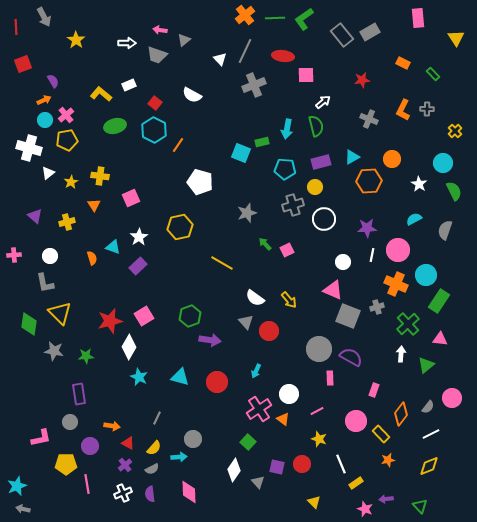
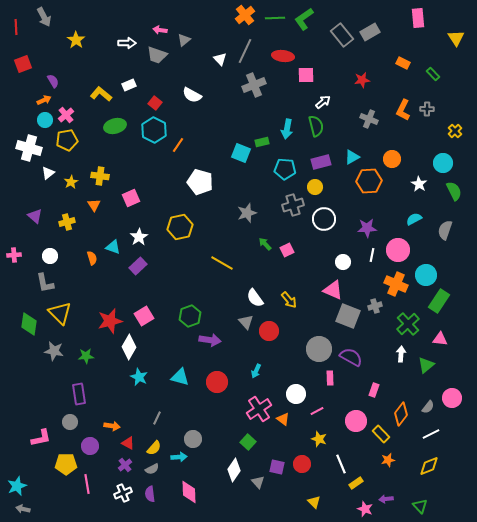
white semicircle at (255, 298): rotated 18 degrees clockwise
gray cross at (377, 307): moved 2 px left, 1 px up
white circle at (289, 394): moved 7 px right
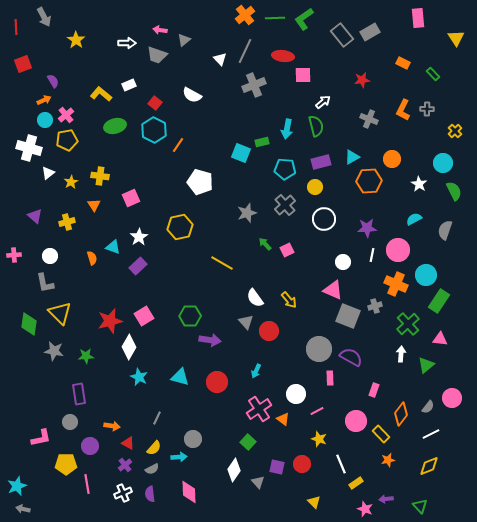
pink square at (306, 75): moved 3 px left
gray cross at (293, 205): moved 8 px left; rotated 25 degrees counterclockwise
green hexagon at (190, 316): rotated 20 degrees clockwise
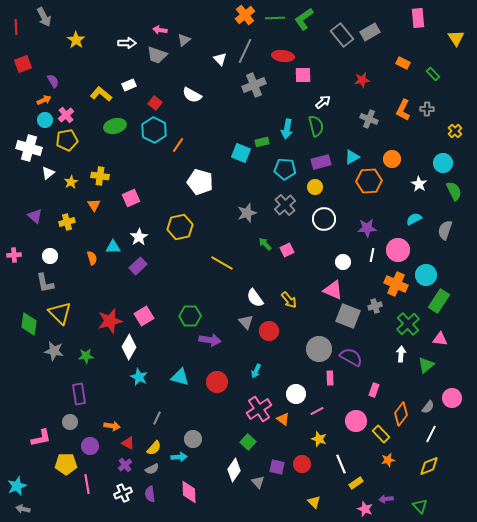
cyan triangle at (113, 247): rotated 21 degrees counterclockwise
white line at (431, 434): rotated 36 degrees counterclockwise
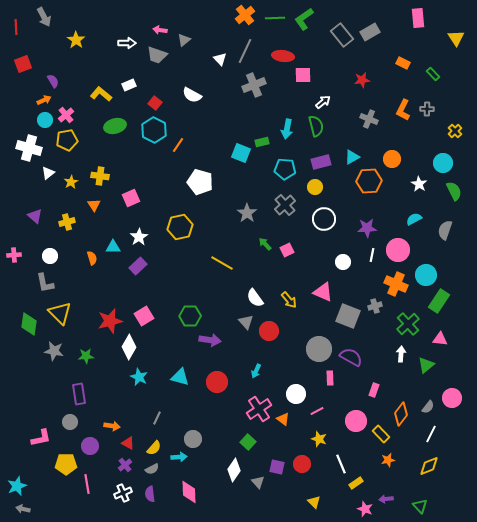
gray star at (247, 213): rotated 18 degrees counterclockwise
pink triangle at (333, 290): moved 10 px left, 2 px down
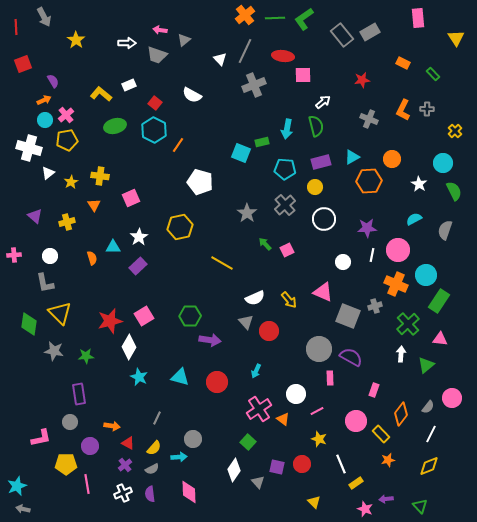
white semicircle at (255, 298): rotated 78 degrees counterclockwise
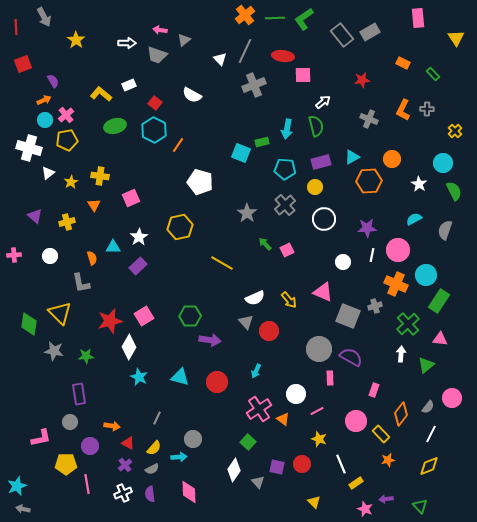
gray L-shape at (45, 283): moved 36 px right
